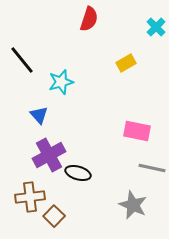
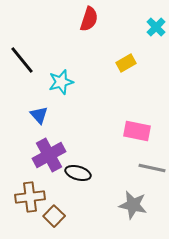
gray star: rotated 12 degrees counterclockwise
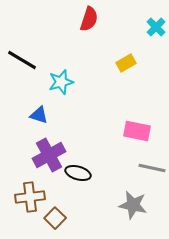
black line: rotated 20 degrees counterclockwise
blue triangle: rotated 30 degrees counterclockwise
brown square: moved 1 px right, 2 px down
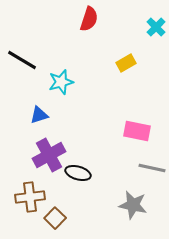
blue triangle: rotated 36 degrees counterclockwise
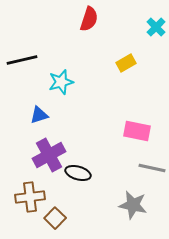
black line: rotated 44 degrees counterclockwise
